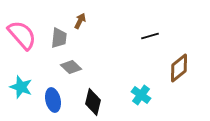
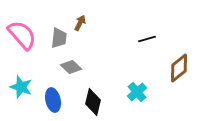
brown arrow: moved 2 px down
black line: moved 3 px left, 3 px down
cyan cross: moved 4 px left, 3 px up; rotated 12 degrees clockwise
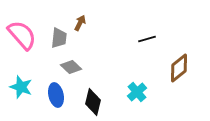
blue ellipse: moved 3 px right, 5 px up
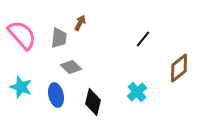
black line: moved 4 px left; rotated 36 degrees counterclockwise
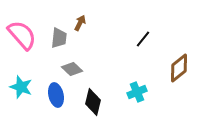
gray diamond: moved 1 px right, 2 px down
cyan cross: rotated 18 degrees clockwise
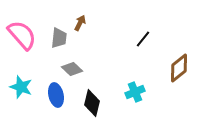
cyan cross: moved 2 px left
black diamond: moved 1 px left, 1 px down
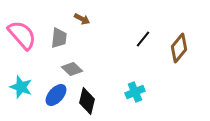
brown arrow: moved 2 px right, 4 px up; rotated 91 degrees clockwise
brown diamond: moved 20 px up; rotated 12 degrees counterclockwise
blue ellipse: rotated 55 degrees clockwise
black diamond: moved 5 px left, 2 px up
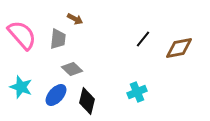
brown arrow: moved 7 px left
gray trapezoid: moved 1 px left, 1 px down
brown diamond: rotated 40 degrees clockwise
cyan cross: moved 2 px right
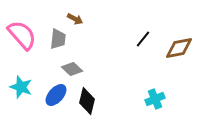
cyan cross: moved 18 px right, 7 px down
